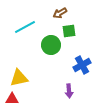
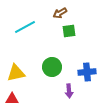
green circle: moved 1 px right, 22 px down
blue cross: moved 5 px right, 7 px down; rotated 24 degrees clockwise
yellow triangle: moved 3 px left, 5 px up
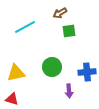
red triangle: rotated 16 degrees clockwise
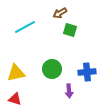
green square: moved 1 px right, 1 px up; rotated 24 degrees clockwise
green circle: moved 2 px down
red triangle: moved 3 px right
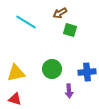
cyan line: moved 1 px right, 5 px up; rotated 60 degrees clockwise
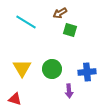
yellow triangle: moved 6 px right, 5 px up; rotated 48 degrees counterclockwise
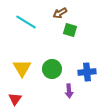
red triangle: rotated 48 degrees clockwise
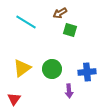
yellow triangle: rotated 24 degrees clockwise
red triangle: moved 1 px left
